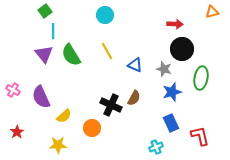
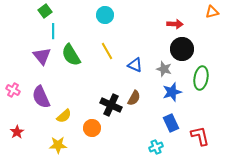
purple triangle: moved 2 px left, 2 px down
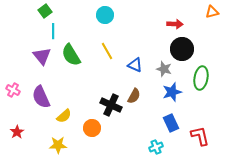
brown semicircle: moved 2 px up
